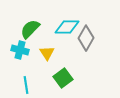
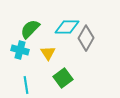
yellow triangle: moved 1 px right
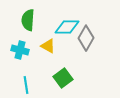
green semicircle: moved 2 px left, 9 px up; rotated 40 degrees counterclockwise
yellow triangle: moved 7 px up; rotated 28 degrees counterclockwise
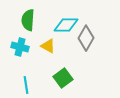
cyan diamond: moved 1 px left, 2 px up
cyan cross: moved 3 px up
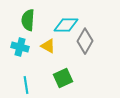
gray diamond: moved 1 px left, 3 px down
green square: rotated 12 degrees clockwise
